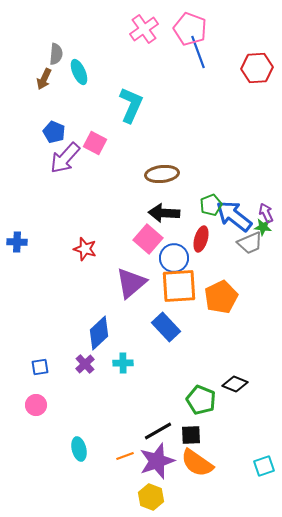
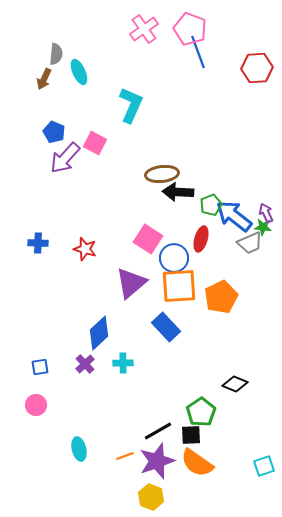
black arrow at (164, 213): moved 14 px right, 21 px up
pink square at (148, 239): rotated 8 degrees counterclockwise
blue cross at (17, 242): moved 21 px right, 1 px down
green pentagon at (201, 400): moved 12 px down; rotated 16 degrees clockwise
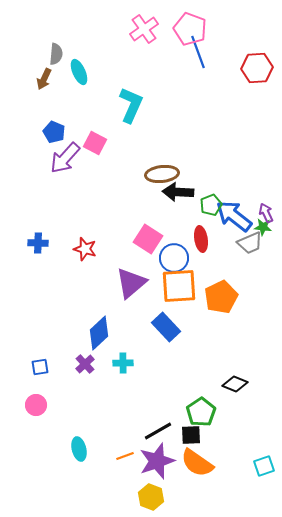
red ellipse at (201, 239): rotated 25 degrees counterclockwise
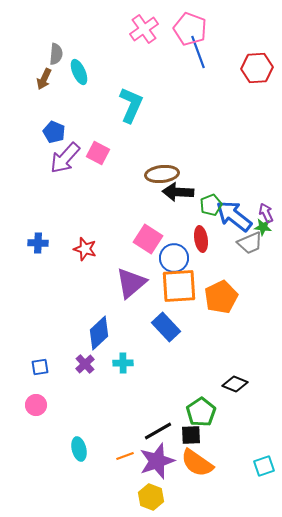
pink square at (95, 143): moved 3 px right, 10 px down
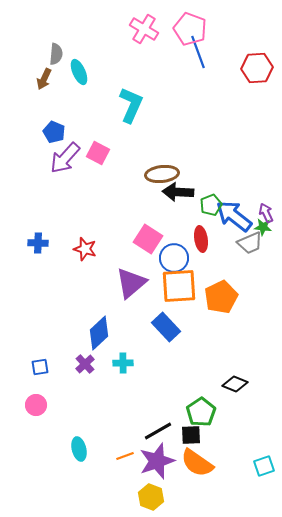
pink cross at (144, 29): rotated 24 degrees counterclockwise
